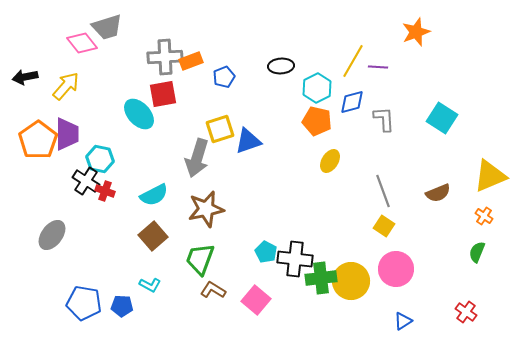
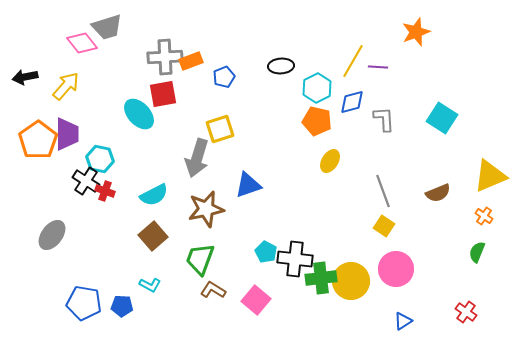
blue triangle at (248, 141): moved 44 px down
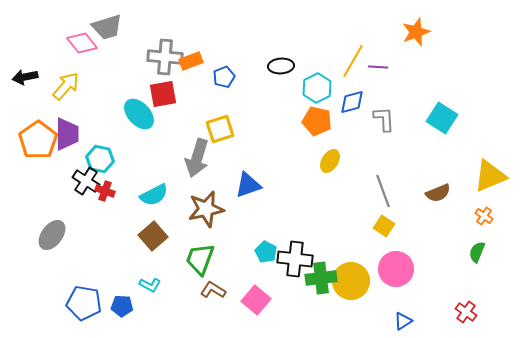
gray cross at (165, 57): rotated 8 degrees clockwise
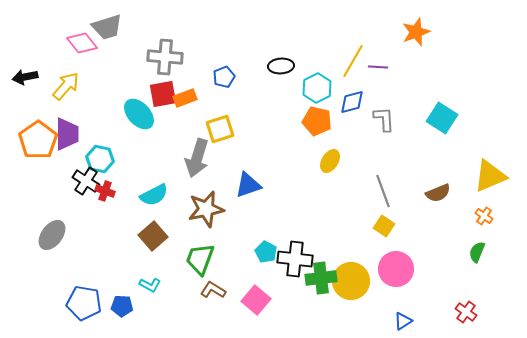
orange rectangle at (191, 61): moved 6 px left, 37 px down
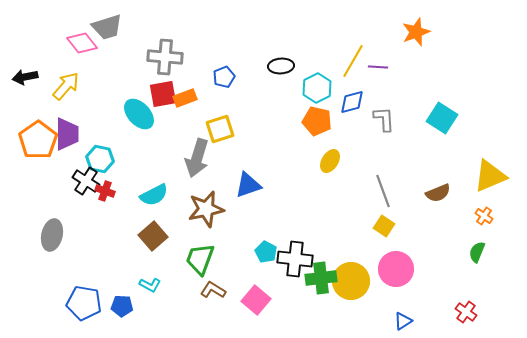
gray ellipse at (52, 235): rotated 24 degrees counterclockwise
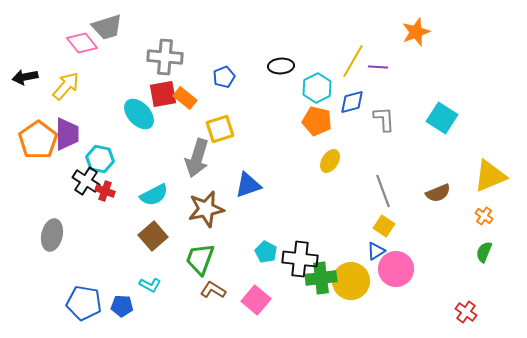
orange rectangle at (185, 98): rotated 60 degrees clockwise
green semicircle at (477, 252): moved 7 px right
black cross at (295, 259): moved 5 px right
blue triangle at (403, 321): moved 27 px left, 70 px up
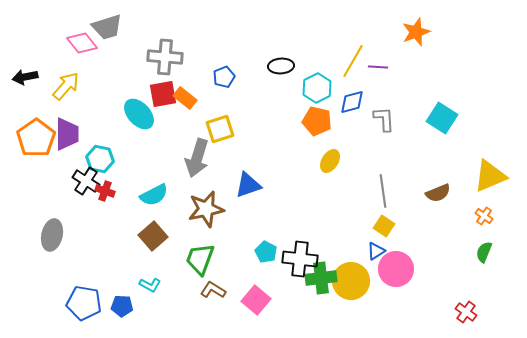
orange pentagon at (38, 140): moved 2 px left, 2 px up
gray line at (383, 191): rotated 12 degrees clockwise
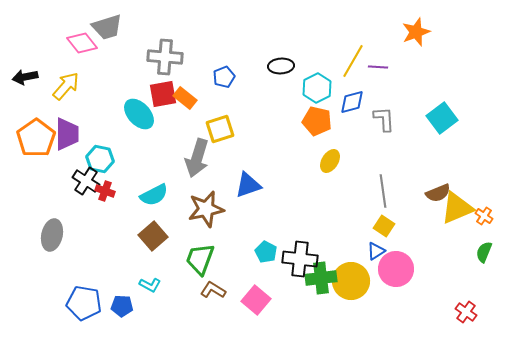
cyan square at (442, 118): rotated 20 degrees clockwise
yellow triangle at (490, 176): moved 33 px left, 32 px down
